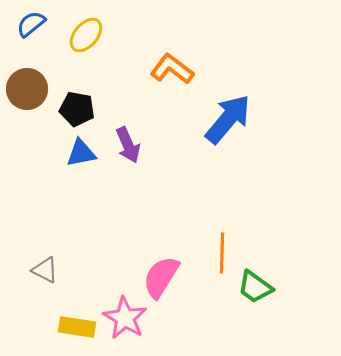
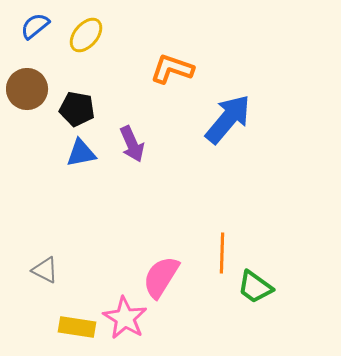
blue semicircle: moved 4 px right, 2 px down
orange L-shape: rotated 18 degrees counterclockwise
purple arrow: moved 4 px right, 1 px up
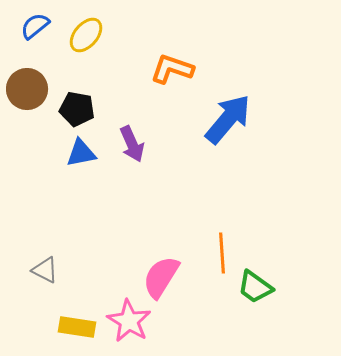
orange line: rotated 6 degrees counterclockwise
pink star: moved 4 px right, 3 px down
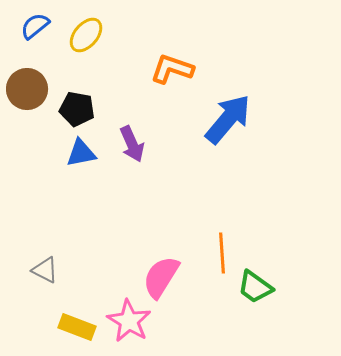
yellow rectangle: rotated 12 degrees clockwise
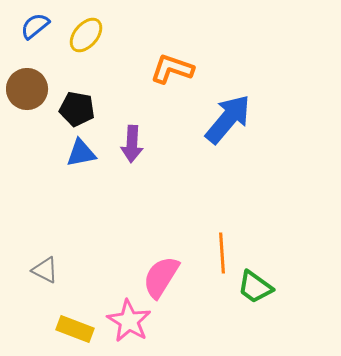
purple arrow: rotated 27 degrees clockwise
yellow rectangle: moved 2 px left, 2 px down
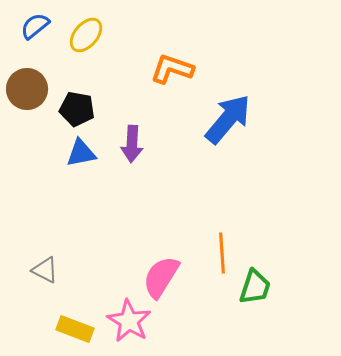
green trapezoid: rotated 108 degrees counterclockwise
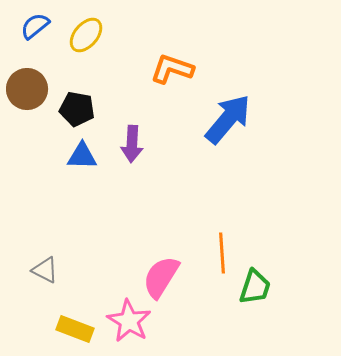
blue triangle: moved 1 px right, 3 px down; rotated 12 degrees clockwise
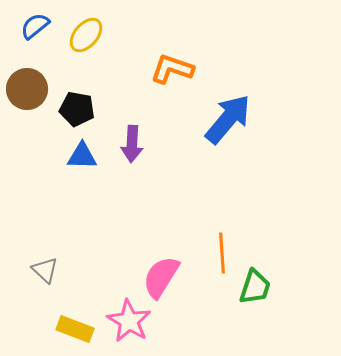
gray triangle: rotated 16 degrees clockwise
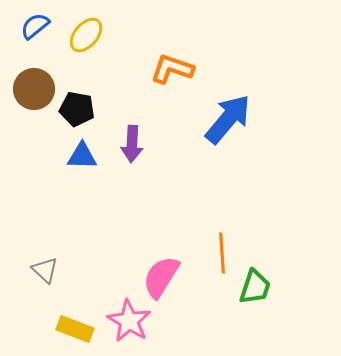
brown circle: moved 7 px right
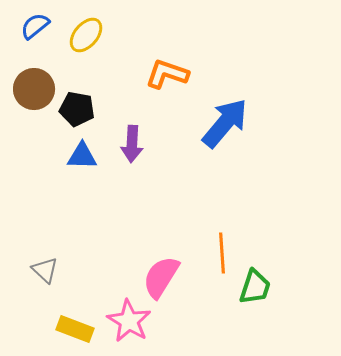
orange L-shape: moved 5 px left, 5 px down
blue arrow: moved 3 px left, 4 px down
